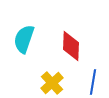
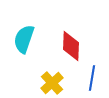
blue line: moved 1 px left, 4 px up
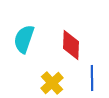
red diamond: moved 1 px up
blue line: rotated 10 degrees counterclockwise
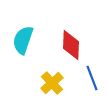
cyan semicircle: moved 1 px left, 1 px down
blue line: rotated 20 degrees counterclockwise
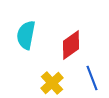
cyan semicircle: moved 3 px right, 5 px up; rotated 8 degrees counterclockwise
red diamond: rotated 52 degrees clockwise
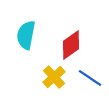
blue line: moved 2 px left; rotated 35 degrees counterclockwise
yellow cross: moved 2 px right, 6 px up
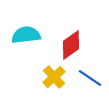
cyan semicircle: rotated 72 degrees clockwise
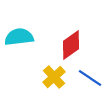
cyan semicircle: moved 7 px left, 2 px down
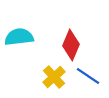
red diamond: rotated 32 degrees counterclockwise
blue line: moved 2 px left, 2 px up
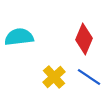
red diamond: moved 13 px right, 6 px up
blue line: moved 1 px right, 1 px down
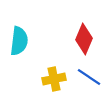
cyan semicircle: moved 4 px down; rotated 104 degrees clockwise
yellow cross: moved 2 px down; rotated 30 degrees clockwise
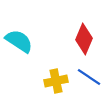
cyan semicircle: rotated 64 degrees counterclockwise
yellow cross: moved 2 px right, 2 px down
